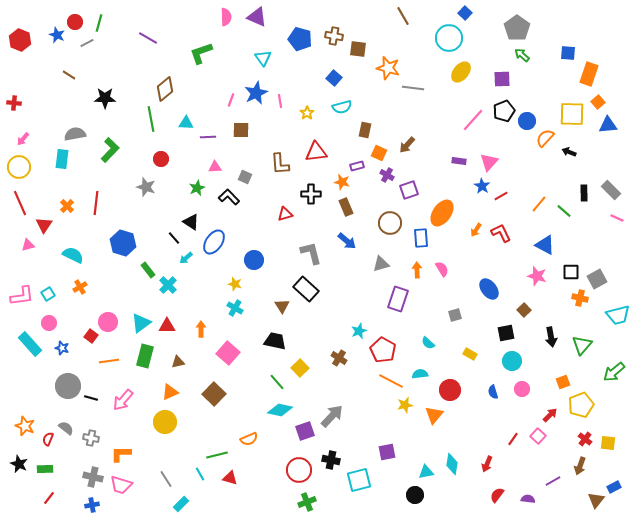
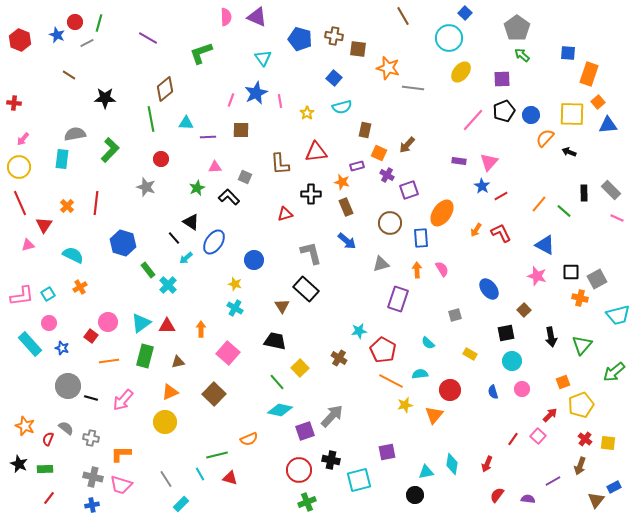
blue circle at (527, 121): moved 4 px right, 6 px up
cyan star at (359, 331): rotated 14 degrees clockwise
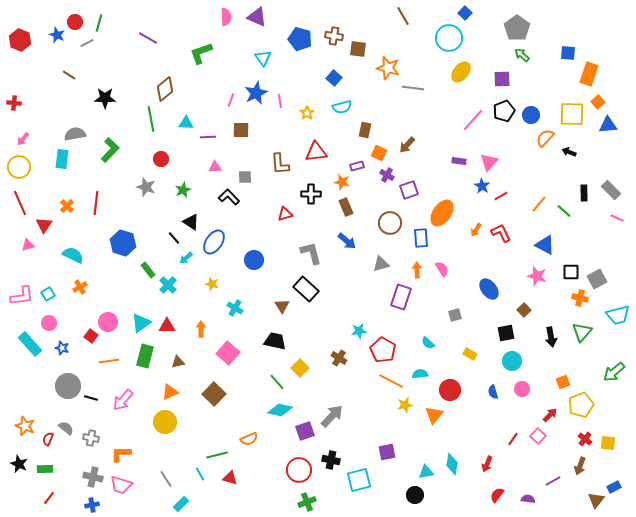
gray square at (245, 177): rotated 24 degrees counterclockwise
green star at (197, 188): moved 14 px left, 2 px down
yellow star at (235, 284): moved 23 px left
purple rectangle at (398, 299): moved 3 px right, 2 px up
green triangle at (582, 345): moved 13 px up
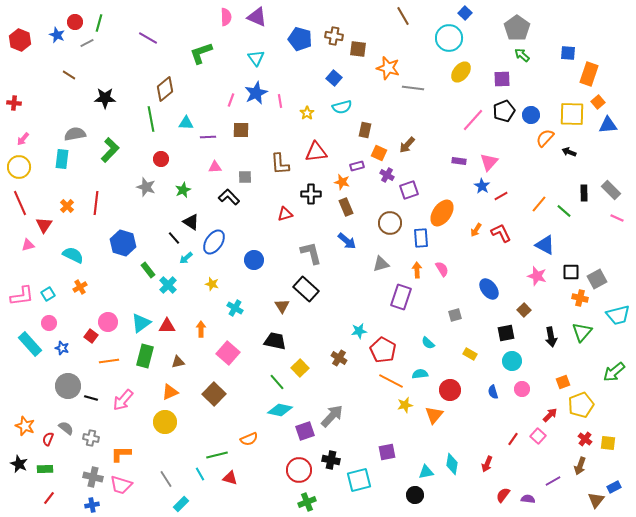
cyan triangle at (263, 58): moved 7 px left
red semicircle at (497, 495): moved 6 px right
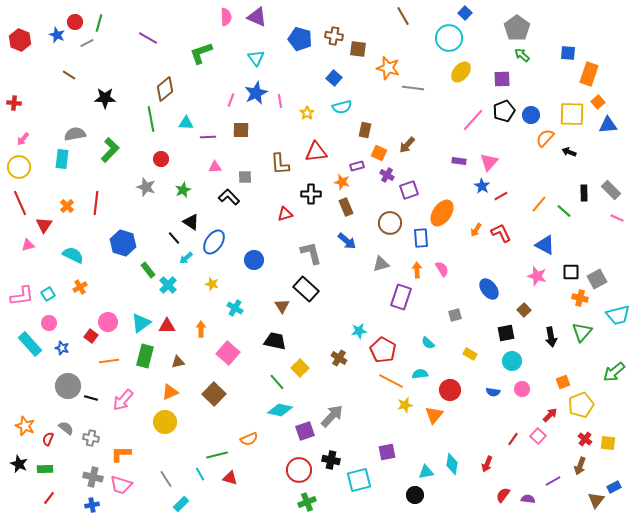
blue semicircle at (493, 392): rotated 64 degrees counterclockwise
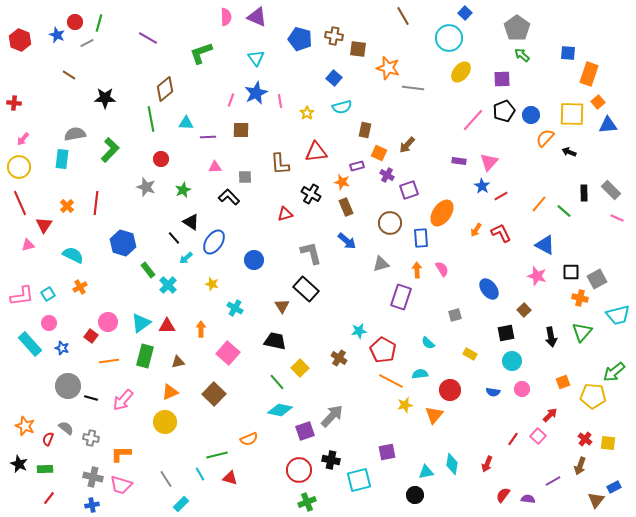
black cross at (311, 194): rotated 30 degrees clockwise
yellow pentagon at (581, 405): moved 12 px right, 9 px up; rotated 25 degrees clockwise
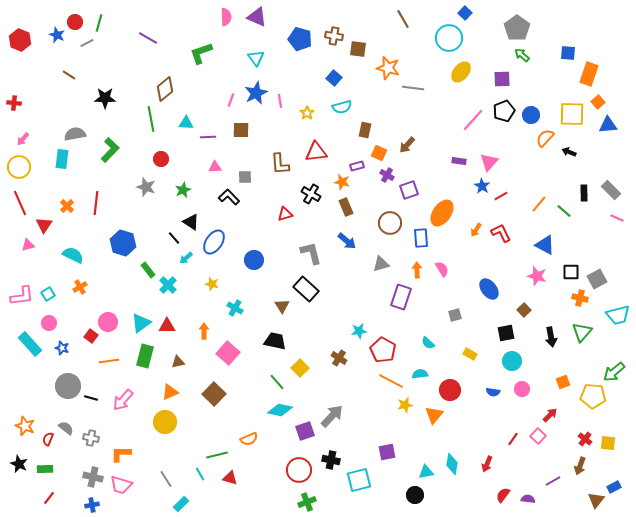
brown line at (403, 16): moved 3 px down
orange arrow at (201, 329): moved 3 px right, 2 px down
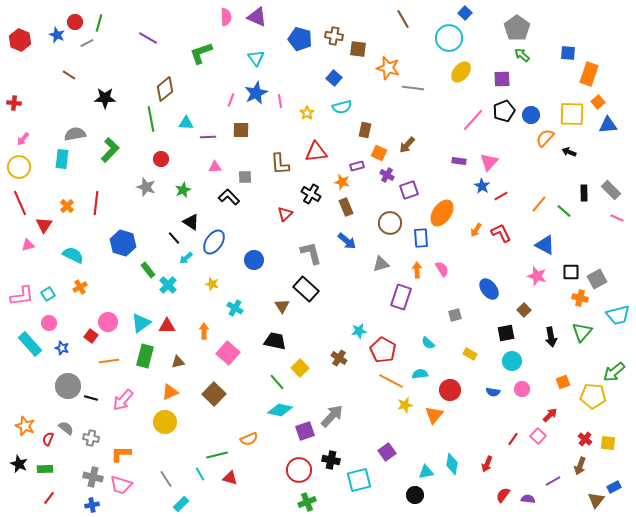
red triangle at (285, 214): rotated 28 degrees counterclockwise
purple square at (387, 452): rotated 24 degrees counterclockwise
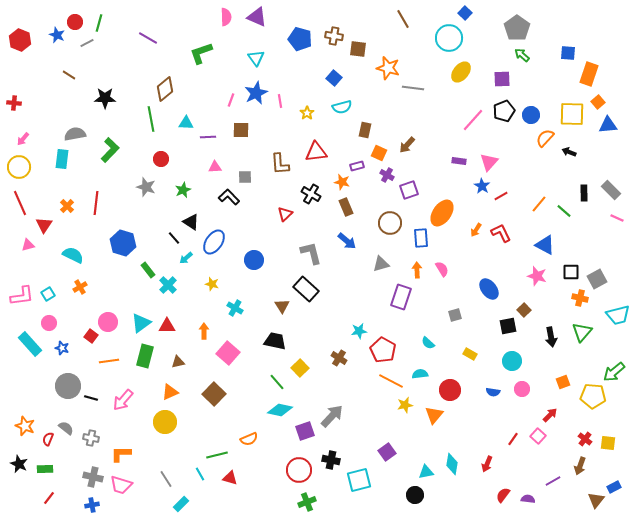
black square at (506, 333): moved 2 px right, 7 px up
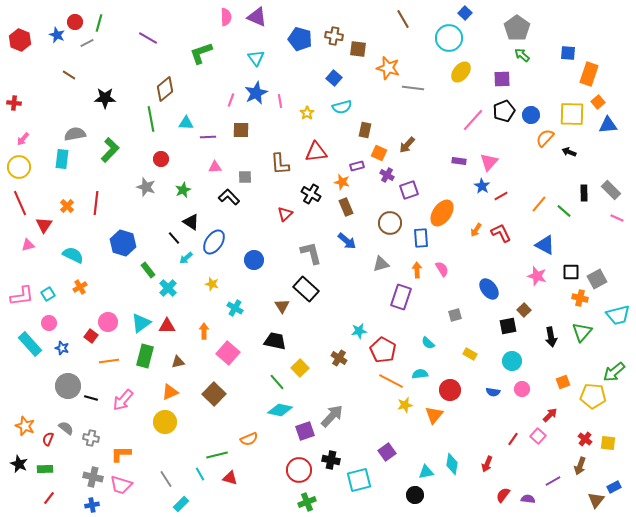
cyan cross at (168, 285): moved 3 px down
